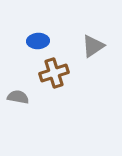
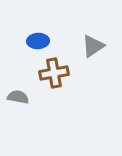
brown cross: rotated 8 degrees clockwise
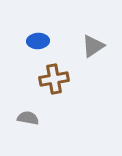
brown cross: moved 6 px down
gray semicircle: moved 10 px right, 21 px down
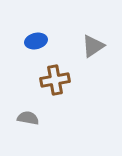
blue ellipse: moved 2 px left; rotated 10 degrees counterclockwise
brown cross: moved 1 px right, 1 px down
